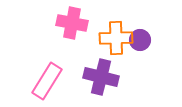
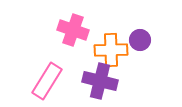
pink cross: moved 1 px right, 7 px down; rotated 8 degrees clockwise
orange cross: moved 5 px left, 12 px down
purple cross: moved 1 px left, 4 px down
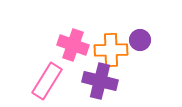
pink cross: moved 15 px down
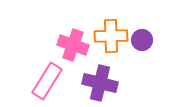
purple circle: moved 2 px right
orange cross: moved 14 px up
purple cross: moved 2 px down
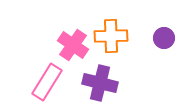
purple circle: moved 22 px right, 2 px up
pink cross: rotated 16 degrees clockwise
pink rectangle: moved 1 px down
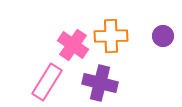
purple circle: moved 1 px left, 2 px up
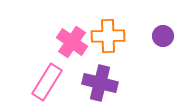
orange cross: moved 3 px left
pink cross: moved 1 px left, 3 px up
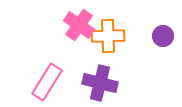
pink cross: moved 7 px right, 17 px up
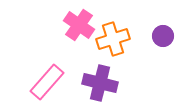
orange cross: moved 5 px right, 3 px down; rotated 16 degrees counterclockwise
pink rectangle: rotated 9 degrees clockwise
